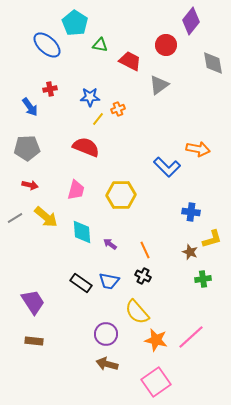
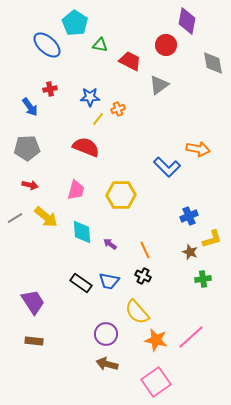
purple diamond: moved 4 px left; rotated 28 degrees counterclockwise
blue cross: moved 2 px left, 4 px down; rotated 30 degrees counterclockwise
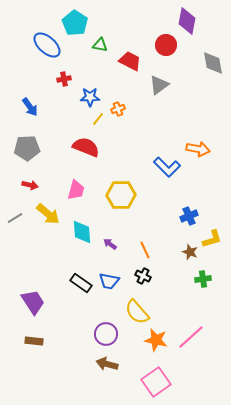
red cross: moved 14 px right, 10 px up
yellow arrow: moved 2 px right, 3 px up
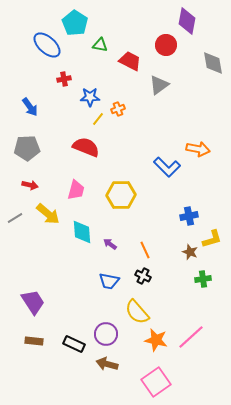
blue cross: rotated 12 degrees clockwise
black rectangle: moved 7 px left, 61 px down; rotated 10 degrees counterclockwise
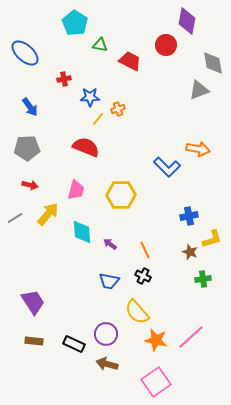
blue ellipse: moved 22 px left, 8 px down
gray triangle: moved 40 px right, 5 px down; rotated 15 degrees clockwise
yellow arrow: rotated 90 degrees counterclockwise
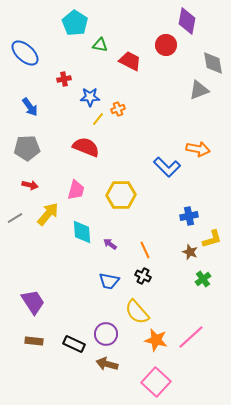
green cross: rotated 28 degrees counterclockwise
pink square: rotated 12 degrees counterclockwise
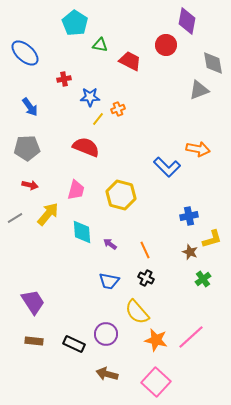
yellow hexagon: rotated 16 degrees clockwise
black cross: moved 3 px right, 2 px down
brown arrow: moved 10 px down
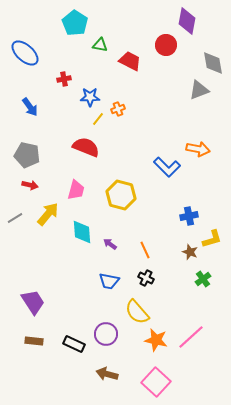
gray pentagon: moved 7 px down; rotated 15 degrees clockwise
